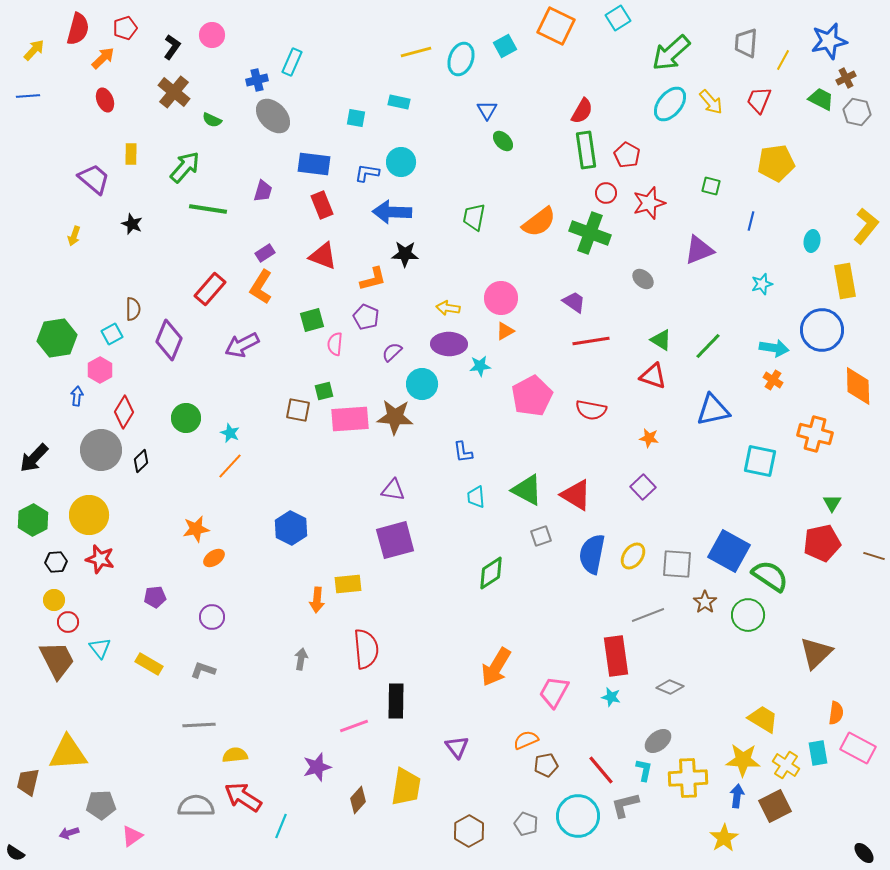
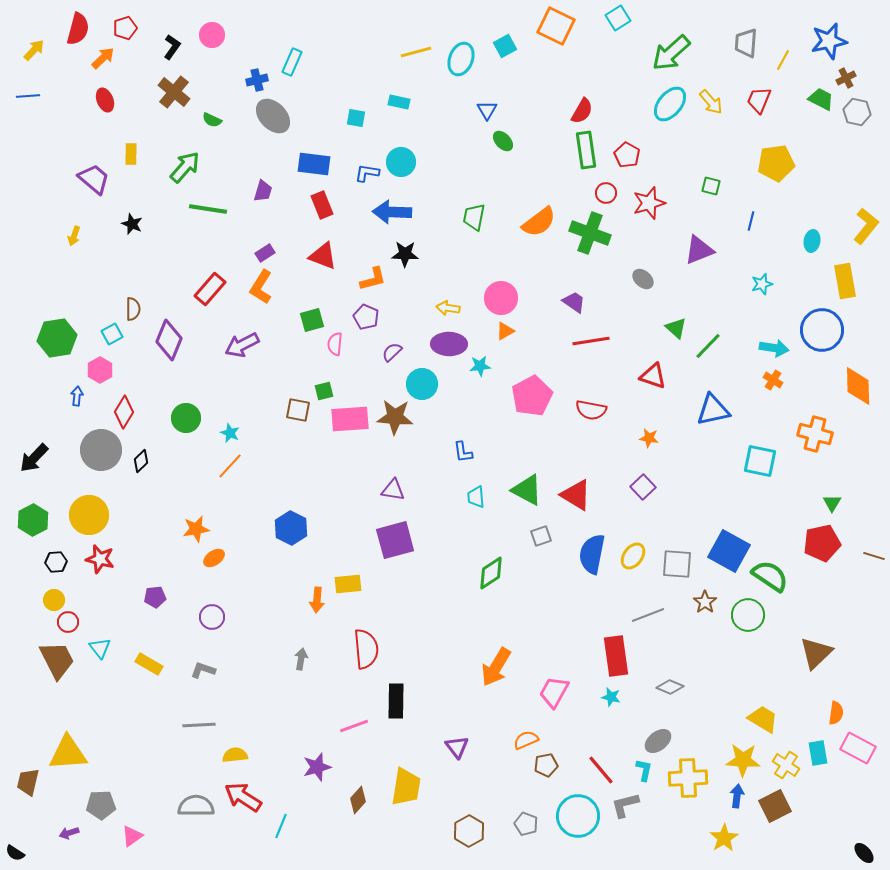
green triangle at (661, 340): moved 15 px right, 12 px up; rotated 10 degrees clockwise
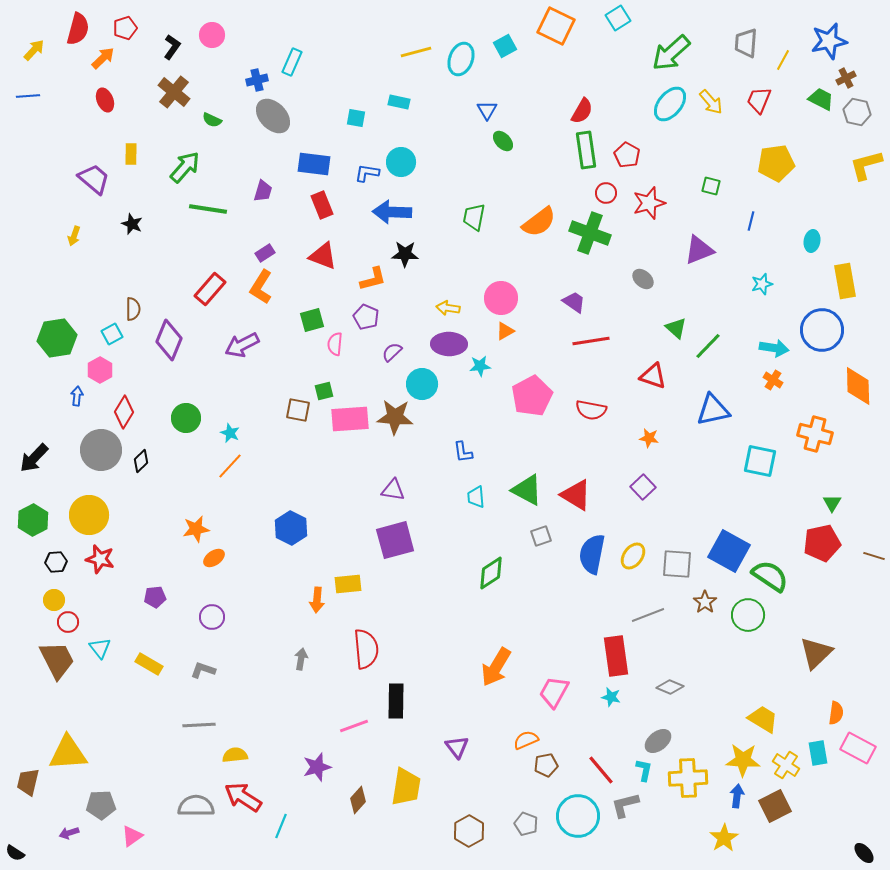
yellow L-shape at (866, 226): moved 61 px up; rotated 144 degrees counterclockwise
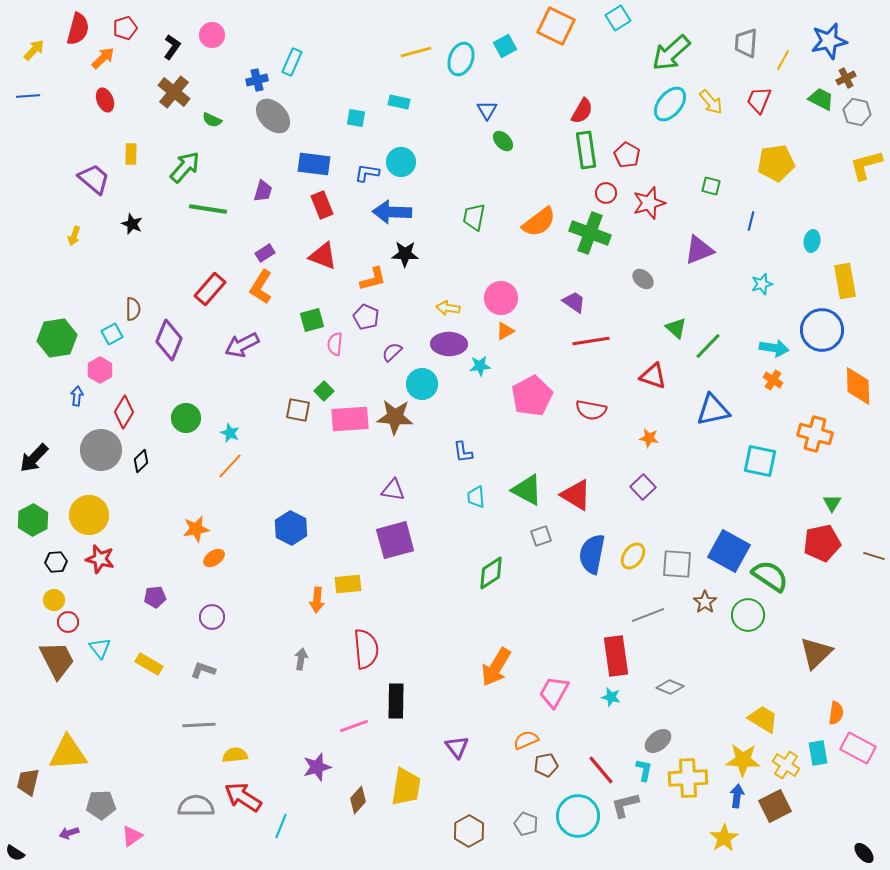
green square at (324, 391): rotated 30 degrees counterclockwise
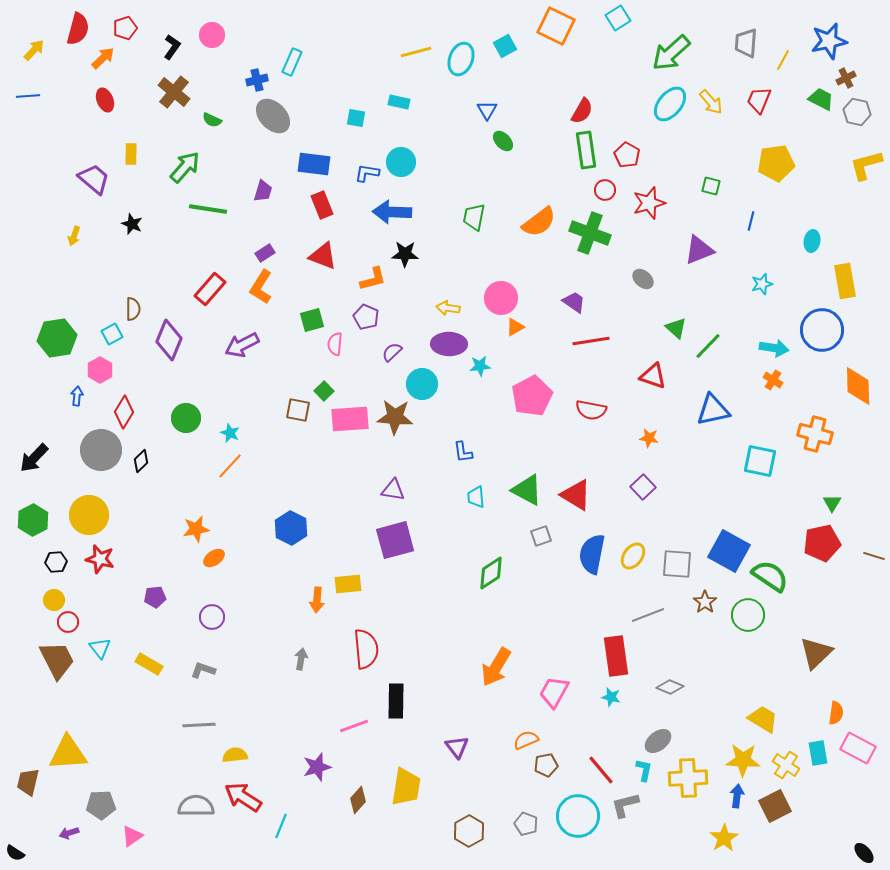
red circle at (606, 193): moved 1 px left, 3 px up
orange triangle at (505, 331): moved 10 px right, 4 px up
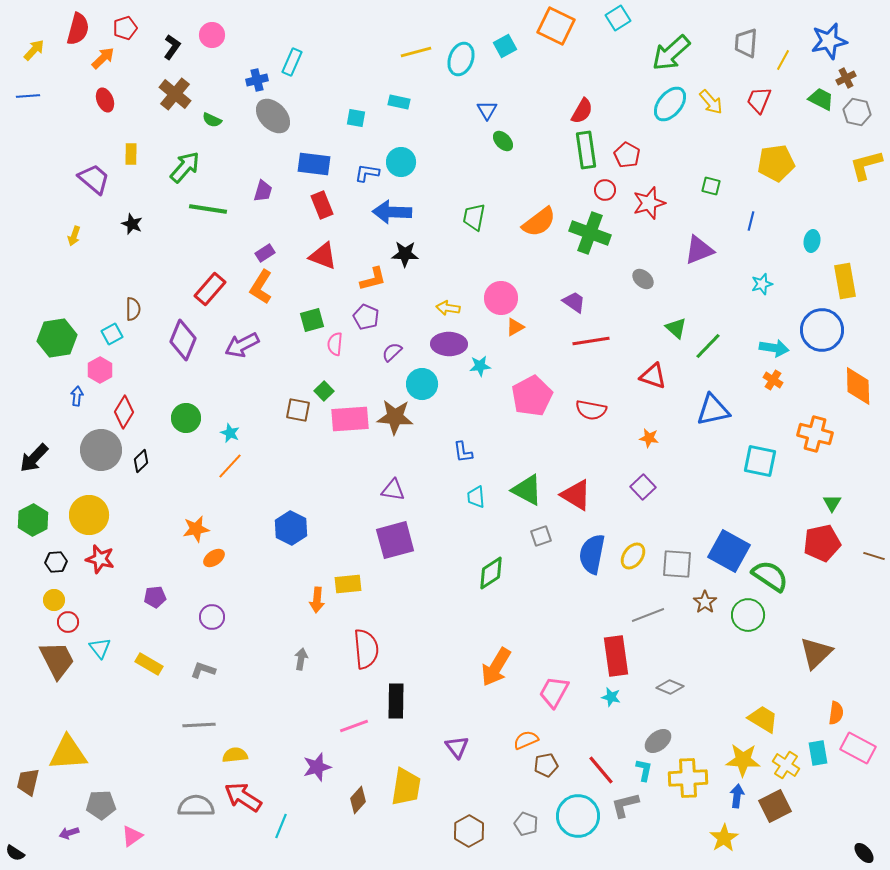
brown cross at (174, 92): moved 1 px right, 2 px down
purple diamond at (169, 340): moved 14 px right
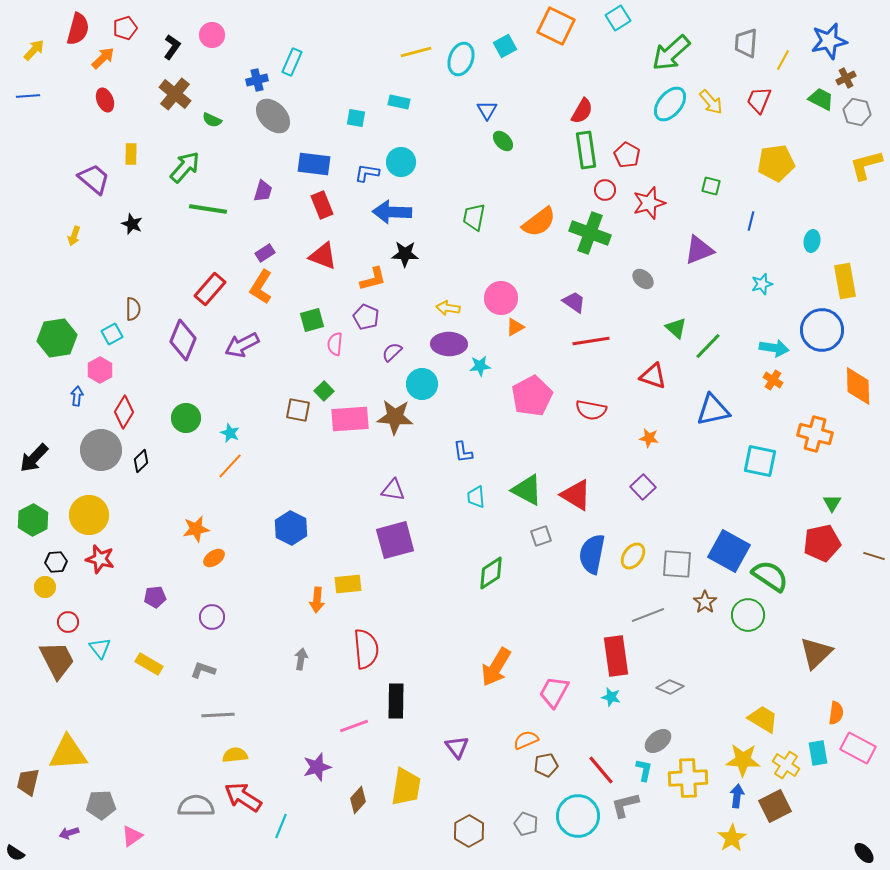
yellow circle at (54, 600): moved 9 px left, 13 px up
gray line at (199, 725): moved 19 px right, 10 px up
yellow star at (724, 838): moved 8 px right
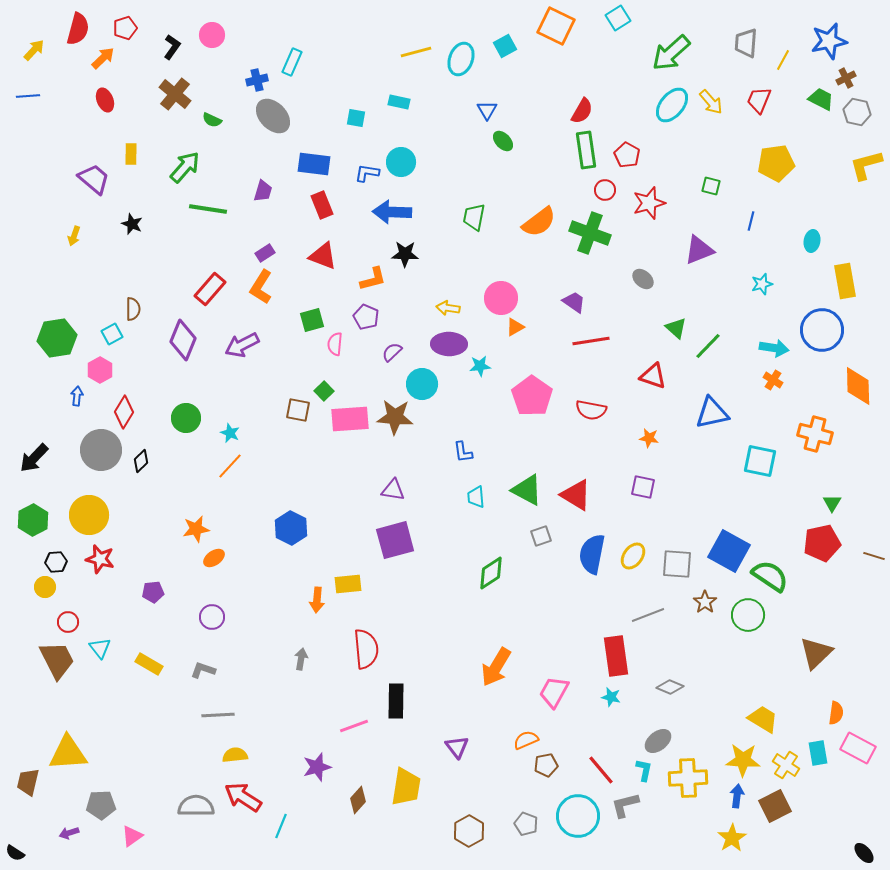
cyan ellipse at (670, 104): moved 2 px right, 1 px down
pink pentagon at (532, 396): rotated 9 degrees counterclockwise
blue triangle at (713, 410): moved 1 px left, 3 px down
purple square at (643, 487): rotated 35 degrees counterclockwise
purple pentagon at (155, 597): moved 2 px left, 5 px up
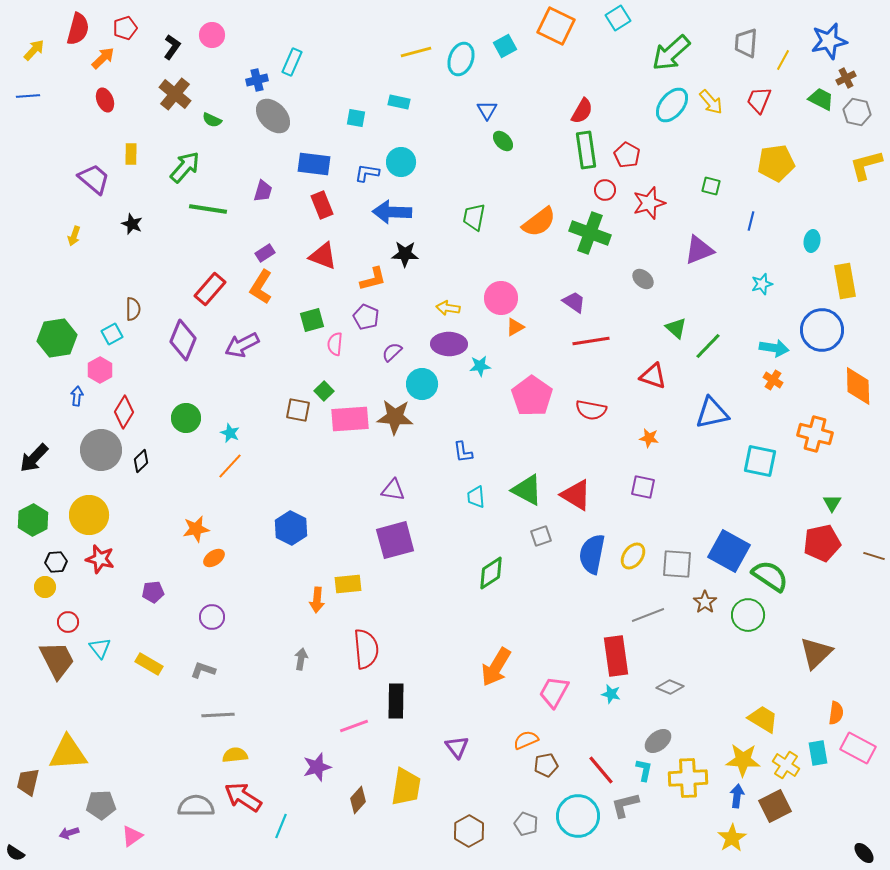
cyan star at (611, 697): moved 3 px up
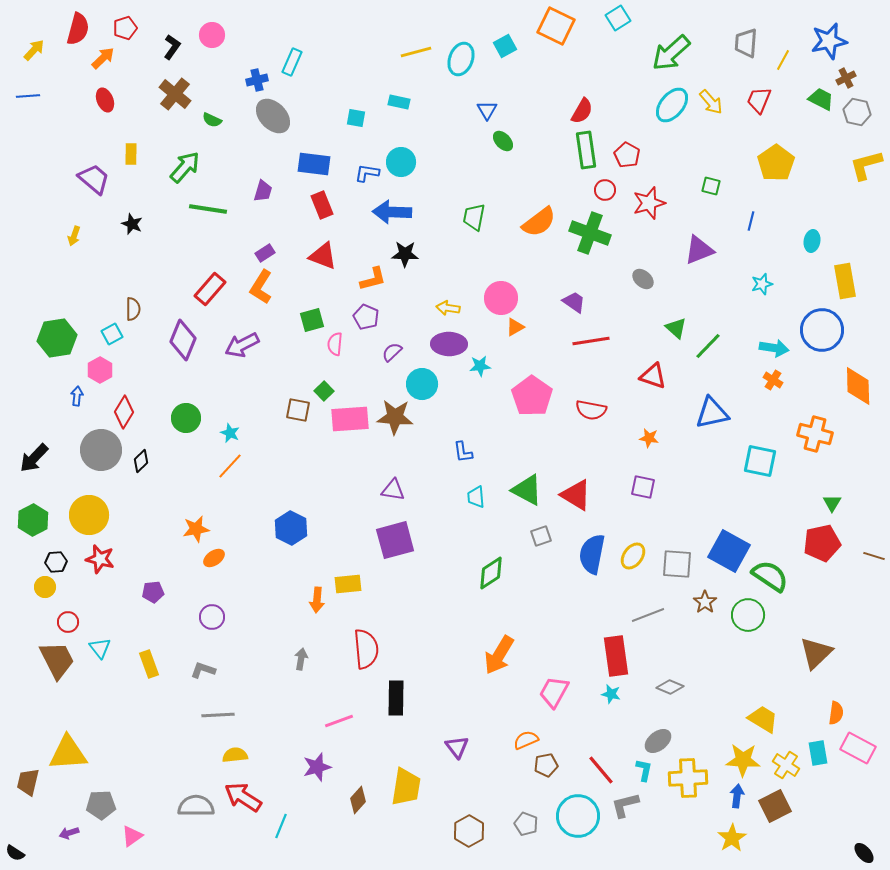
yellow pentagon at (776, 163): rotated 27 degrees counterclockwise
yellow rectangle at (149, 664): rotated 40 degrees clockwise
orange arrow at (496, 667): moved 3 px right, 12 px up
black rectangle at (396, 701): moved 3 px up
pink line at (354, 726): moved 15 px left, 5 px up
